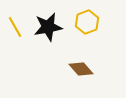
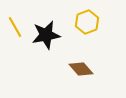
black star: moved 2 px left, 8 px down
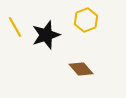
yellow hexagon: moved 1 px left, 2 px up
black star: rotated 8 degrees counterclockwise
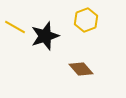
yellow line: rotated 30 degrees counterclockwise
black star: moved 1 px left, 1 px down
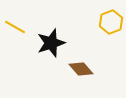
yellow hexagon: moved 25 px right, 2 px down
black star: moved 6 px right, 7 px down
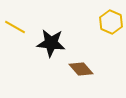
yellow hexagon: rotated 15 degrees counterclockwise
black star: rotated 24 degrees clockwise
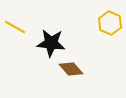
yellow hexagon: moved 1 px left, 1 px down
brown diamond: moved 10 px left
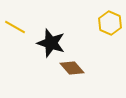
black star: rotated 12 degrees clockwise
brown diamond: moved 1 px right, 1 px up
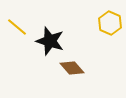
yellow line: moved 2 px right; rotated 10 degrees clockwise
black star: moved 1 px left, 2 px up
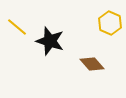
brown diamond: moved 20 px right, 4 px up
